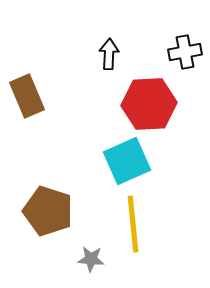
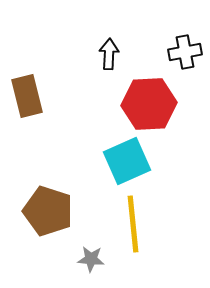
brown rectangle: rotated 9 degrees clockwise
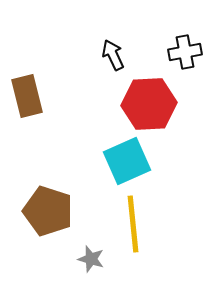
black arrow: moved 4 px right, 1 px down; rotated 28 degrees counterclockwise
gray star: rotated 12 degrees clockwise
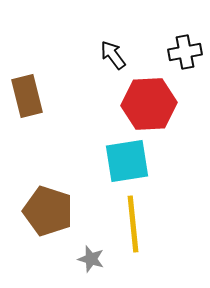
black arrow: rotated 12 degrees counterclockwise
cyan square: rotated 15 degrees clockwise
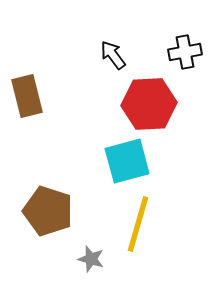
cyan square: rotated 6 degrees counterclockwise
yellow line: moved 5 px right; rotated 22 degrees clockwise
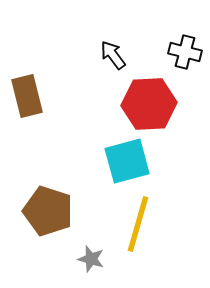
black cross: rotated 24 degrees clockwise
